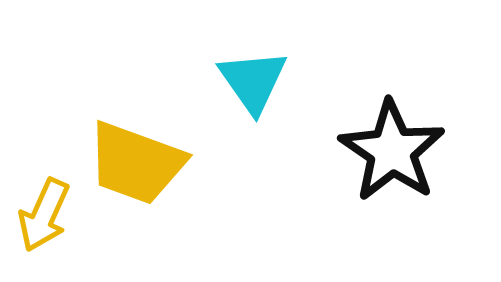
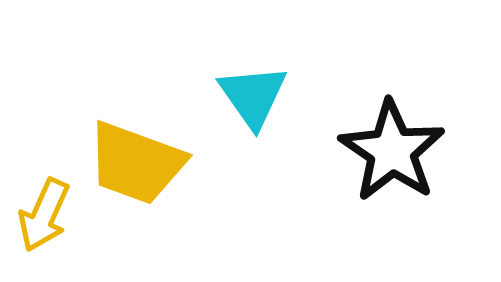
cyan triangle: moved 15 px down
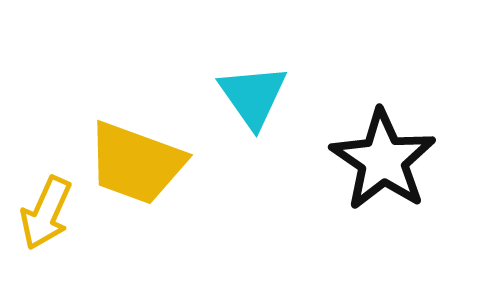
black star: moved 9 px left, 9 px down
yellow arrow: moved 2 px right, 2 px up
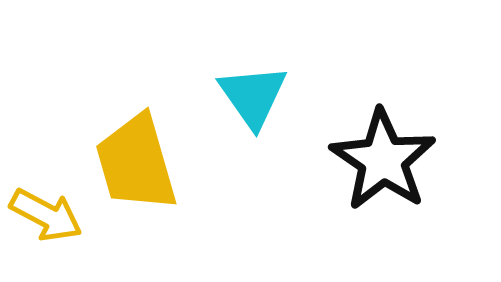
yellow trapezoid: rotated 54 degrees clockwise
yellow arrow: moved 2 px down; rotated 86 degrees counterclockwise
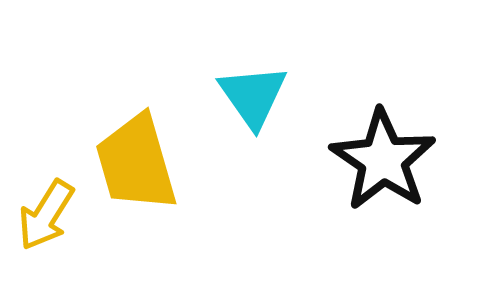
yellow arrow: rotated 94 degrees clockwise
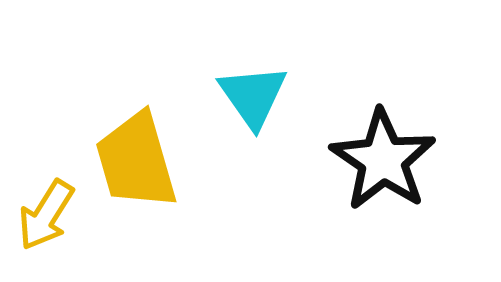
yellow trapezoid: moved 2 px up
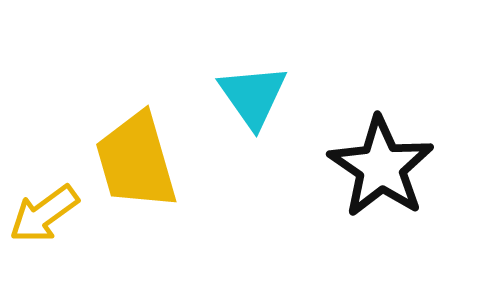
black star: moved 2 px left, 7 px down
yellow arrow: moved 2 px left, 1 px up; rotated 22 degrees clockwise
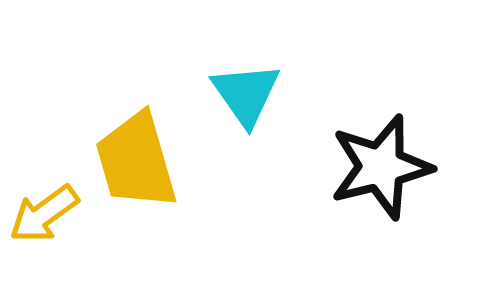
cyan triangle: moved 7 px left, 2 px up
black star: rotated 24 degrees clockwise
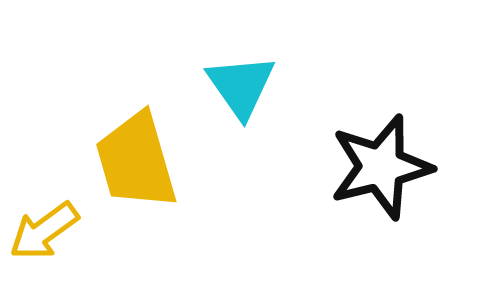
cyan triangle: moved 5 px left, 8 px up
yellow arrow: moved 17 px down
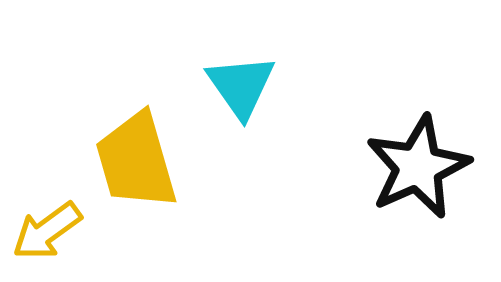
black star: moved 37 px right; rotated 10 degrees counterclockwise
yellow arrow: moved 3 px right
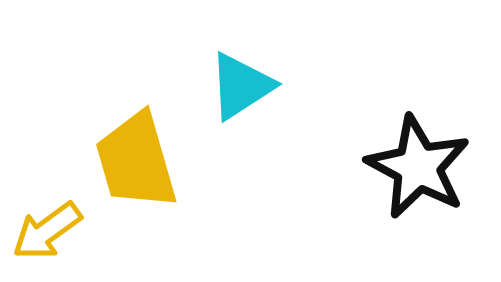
cyan triangle: rotated 32 degrees clockwise
black star: rotated 20 degrees counterclockwise
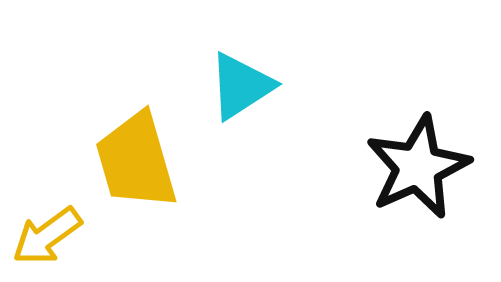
black star: rotated 20 degrees clockwise
yellow arrow: moved 5 px down
